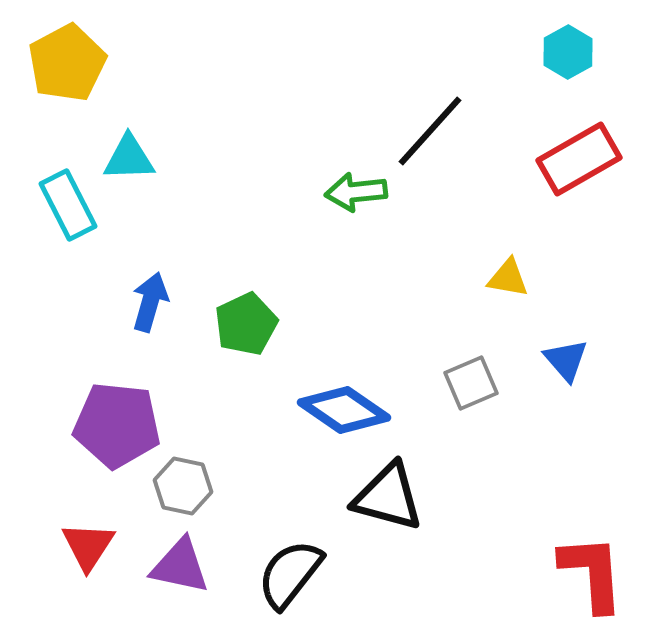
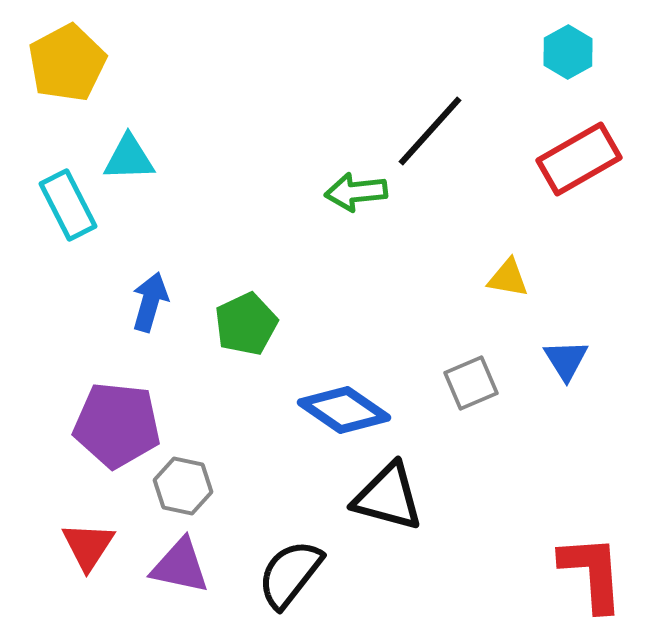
blue triangle: rotated 9 degrees clockwise
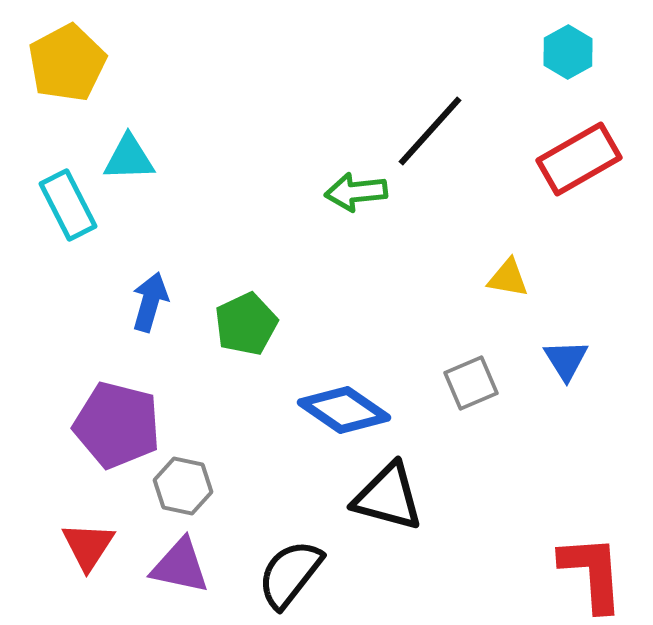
purple pentagon: rotated 8 degrees clockwise
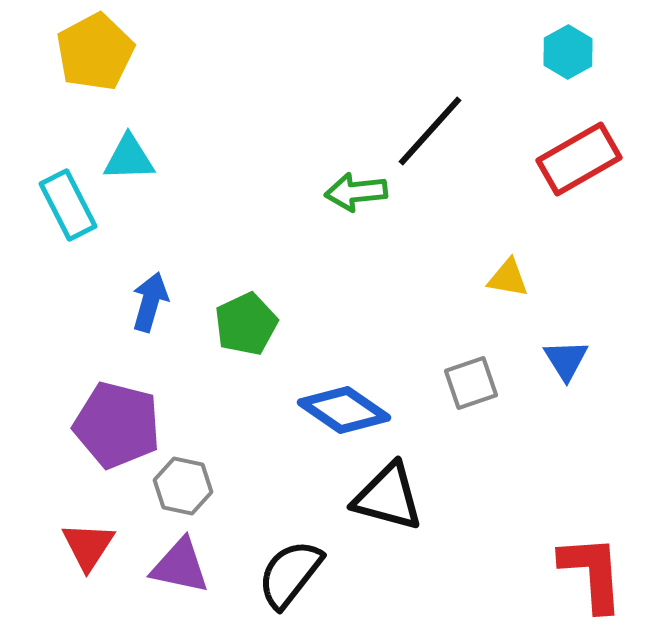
yellow pentagon: moved 28 px right, 11 px up
gray square: rotated 4 degrees clockwise
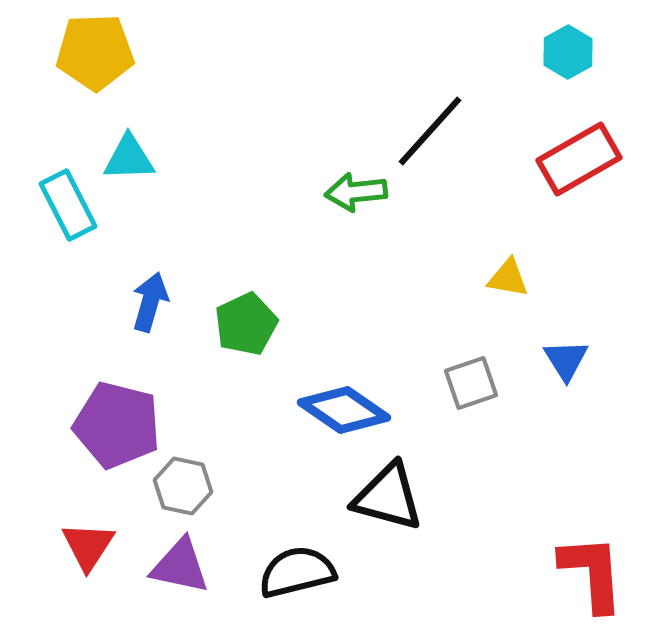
yellow pentagon: rotated 26 degrees clockwise
black semicircle: moved 7 px right, 2 px up; rotated 38 degrees clockwise
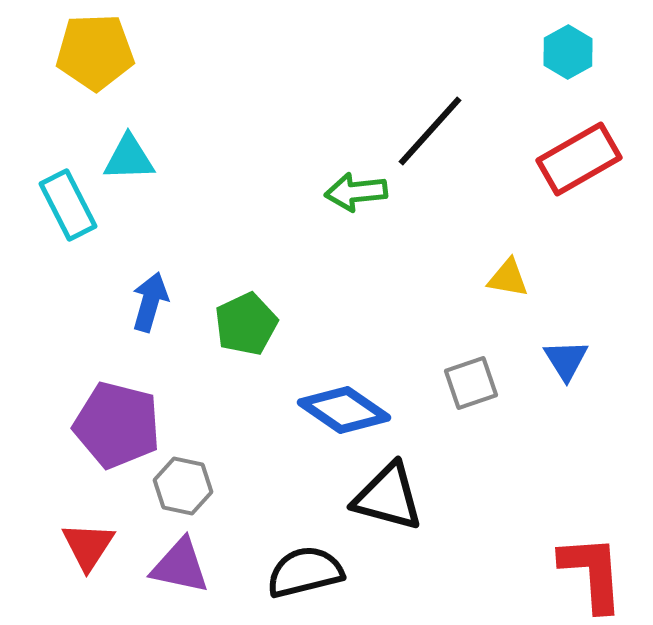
black semicircle: moved 8 px right
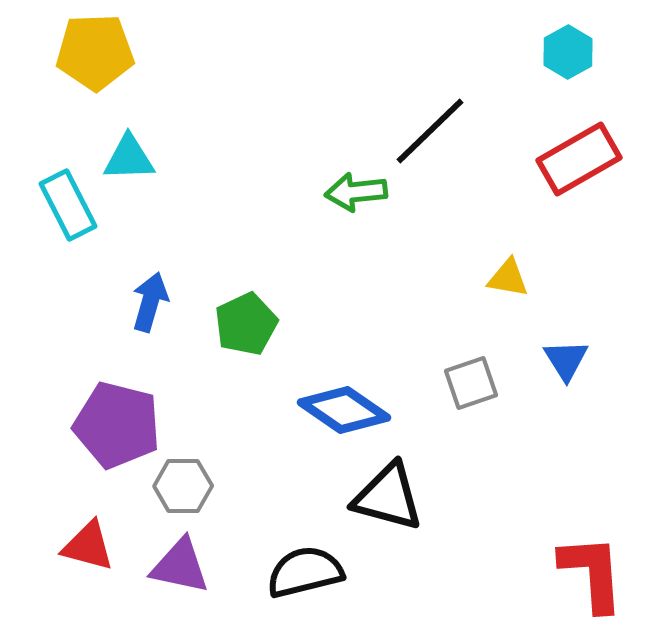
black line: rotated 4 degrees clockwise
gray hexagon: rotated 12 degrees counterclockwise
red triangle: rotated 48 degrees counterclockwise
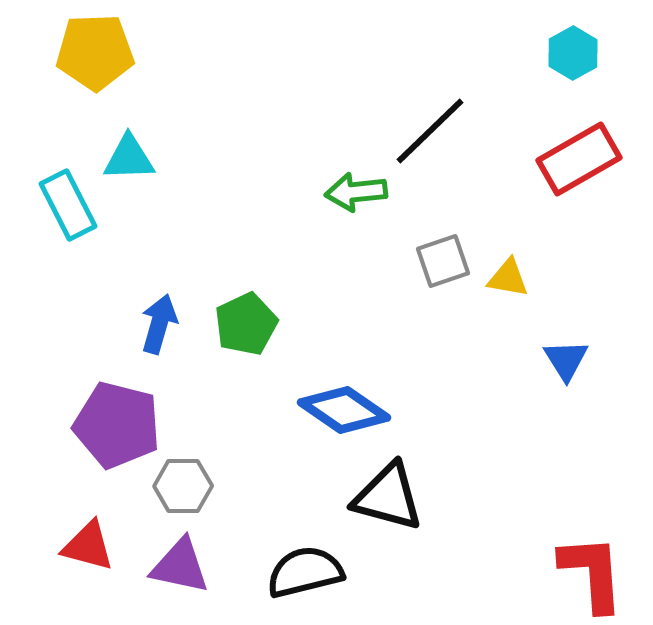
cyan hexagon: moved 5 px right, 1 px down
blue arrow: moved 9 px right, 22 px down
gray square: moved 28 px left, 122 px up
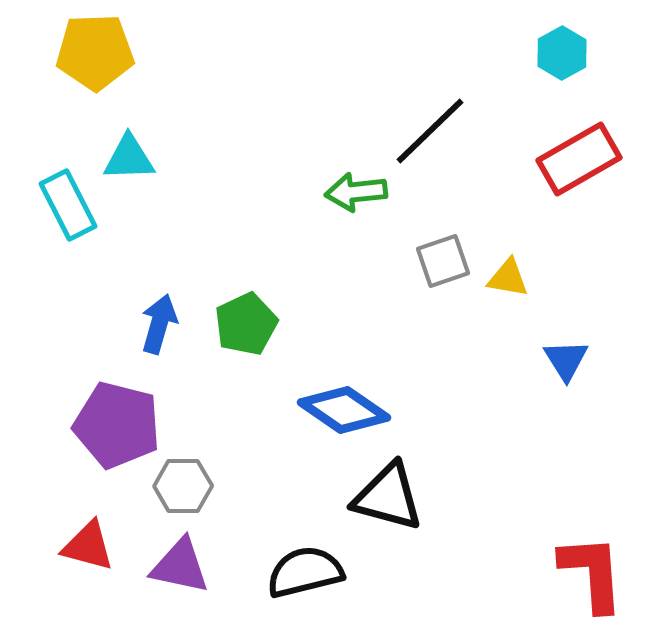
cyan hexagon: moved 11 px left
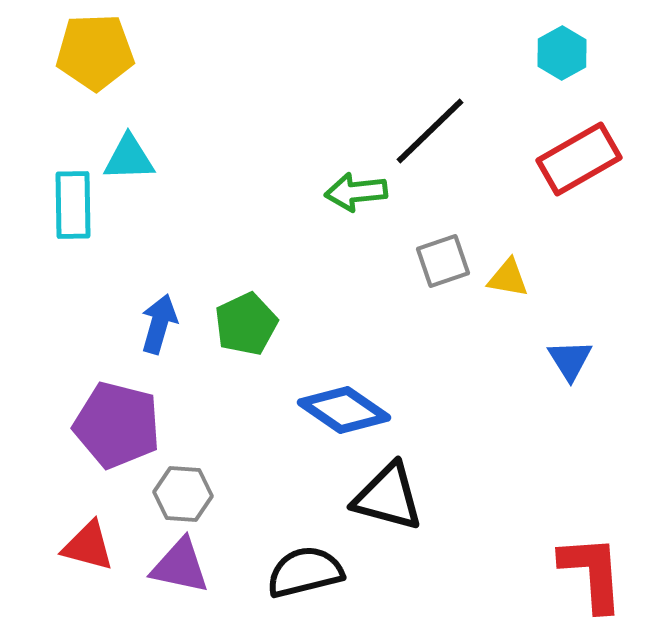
cyan rectangle: moved 5 px right; rotated 26 degrees clockwise
blue triangle: moved 4 px right
gray hexagon: moved 8 px down; rotated 4 degrees clockwise
